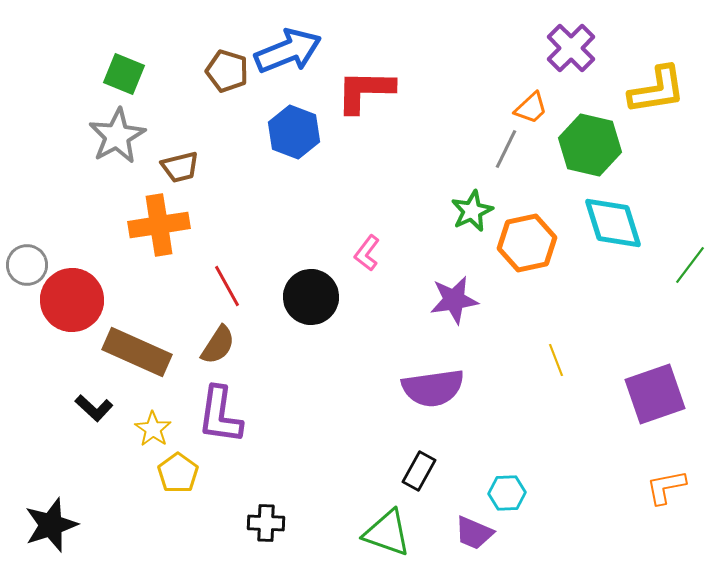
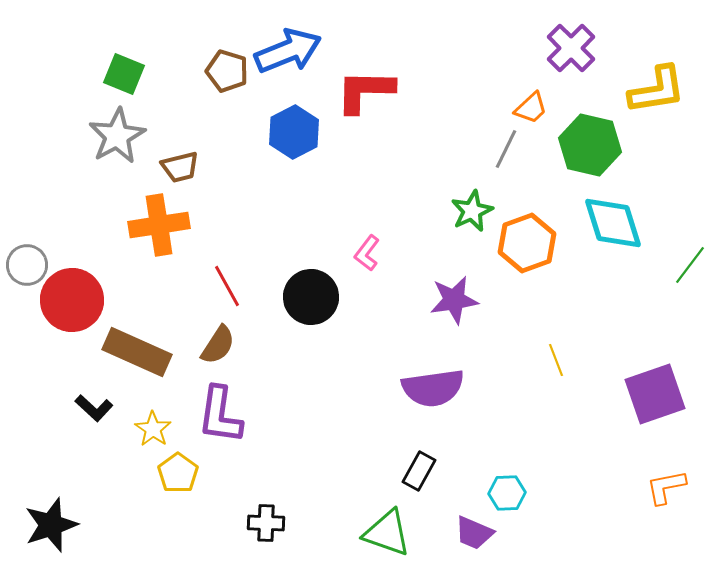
blue hexagon: rotated 12 degrees clockwise
orange hexagon: rotated 8 degrees counterclockwise
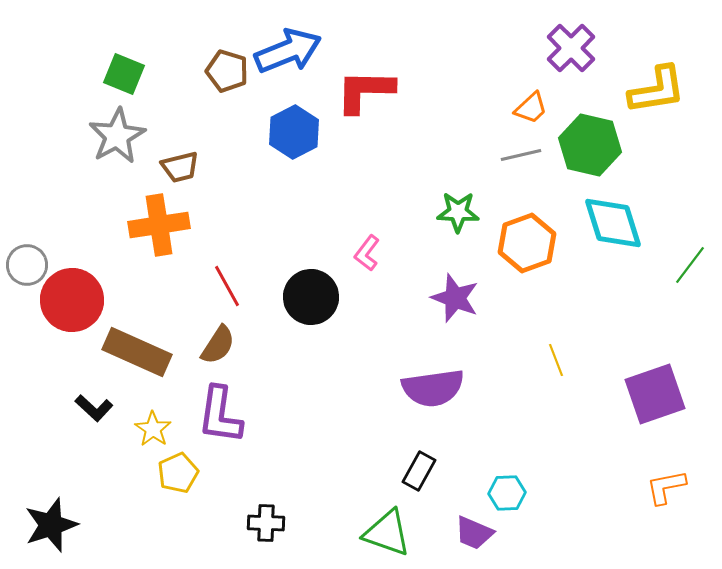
gray line: moved 15 px right, 6 px down; rotated 51 degrees clockwise
green star: moved 14 px left, 1 px down; rotated 27 degrees clockwise
purple star: moved 1 px right, 2 px up; rotated 30 degrees clockwise
yellow pentagon: rotated 12 degrees clockwise
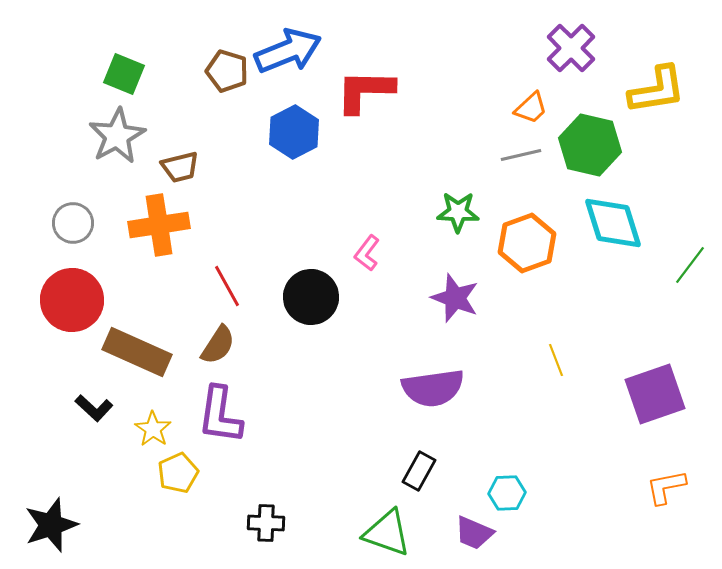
gray circle: moved 46 px right, 42 px up
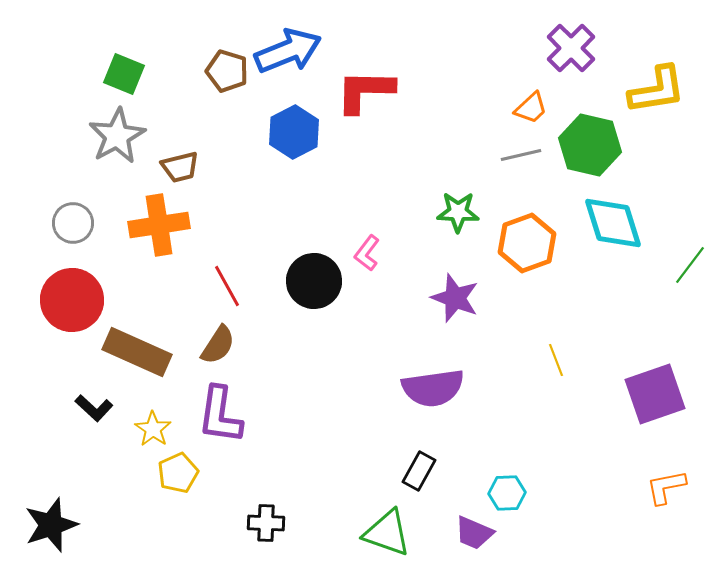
black circle: moved 3 px right, 16 px up
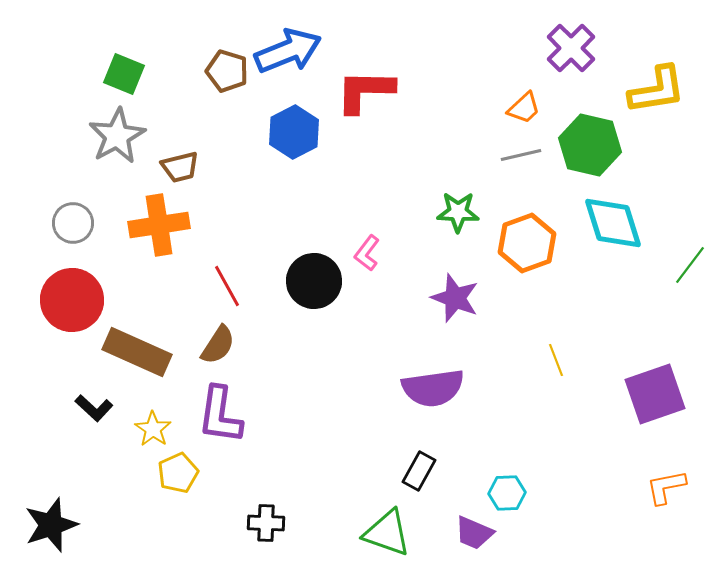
orange trapezoid: moved 7 px left
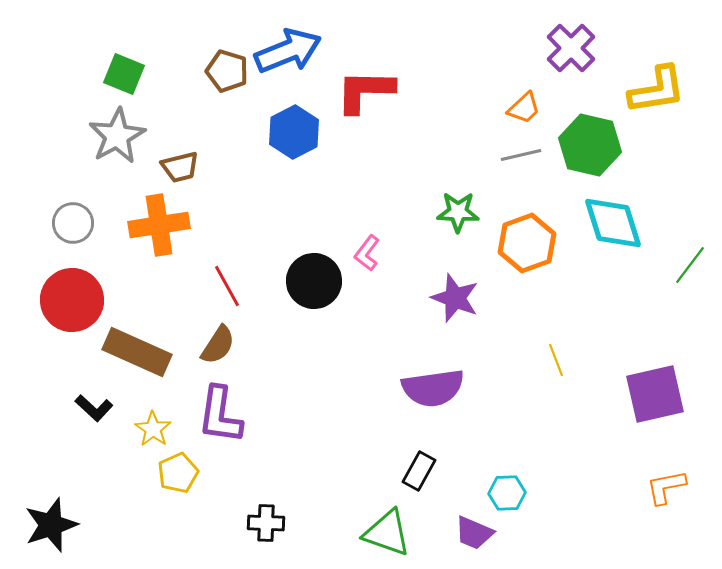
purple square: rotated 6 degrees clockwise
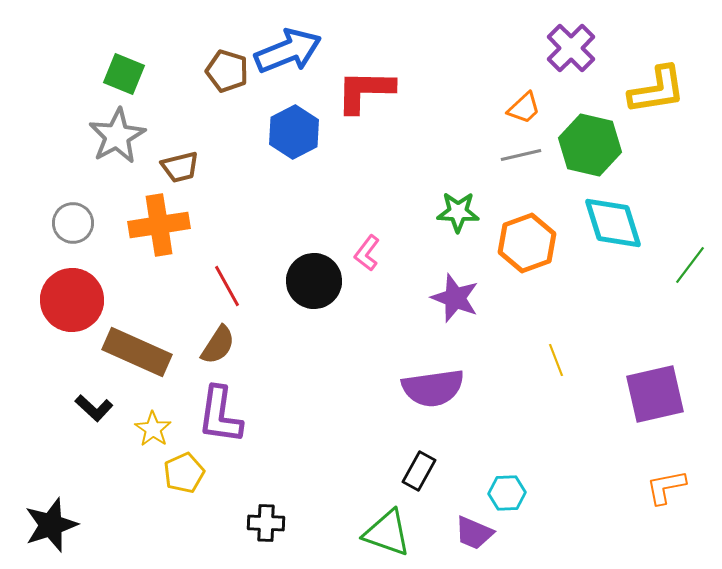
yellow pentagon: moved 6 px right
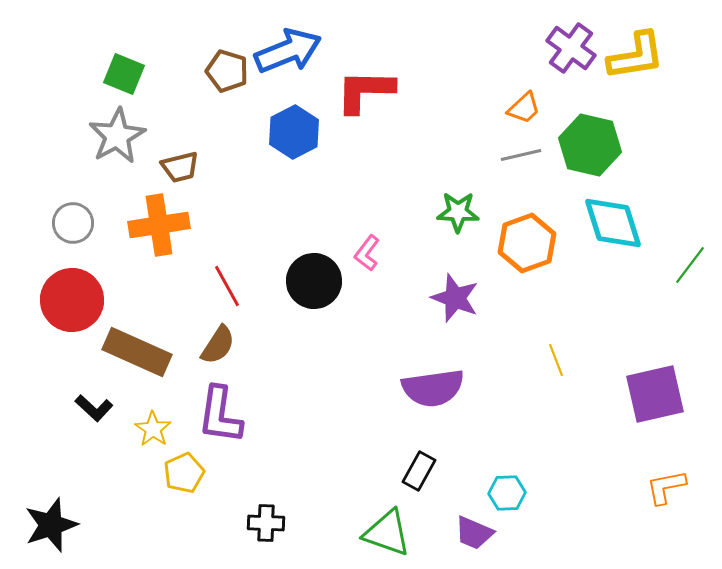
purple cross: rotated 9 degrees counterclockwise
yellow L-shape: moved 21 px left, 34 px up
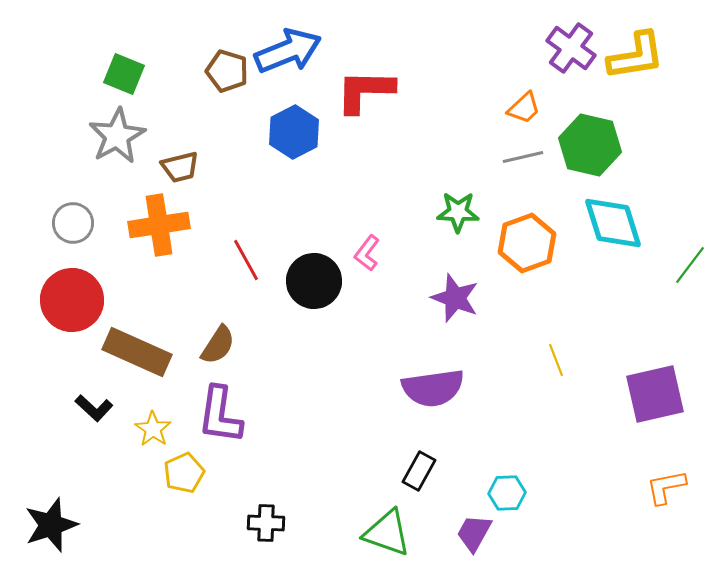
gray line: moved 2 px right, 2 px down
red line: moved 19 px right, 26 px up
purple trapezoid: rotated 96 degrees clockwise
